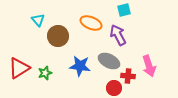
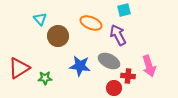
cyan triangle: moved 2 px right, 1 px up
green star: moved 5 px down; rotated 16 degrees clockwise
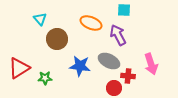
cyan square: rotated 16 degrees clockwise
brown circle: moved 1 px left, 3 px down
pink arrow: moved 2 px right, 2 px up
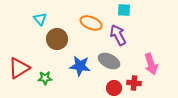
red cross: moved 6 px right, 7 px down
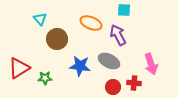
red circle: moved 1 px left, 1 px up
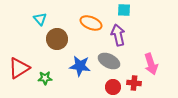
purple arrow: rotated 15 degrees clockwise
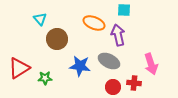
orange ellipse: moved 3 px right
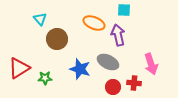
gray ellipse: moved 1 px left, 1 px down
blue star: moved 3 px down; rotated 10 degrees clockwise
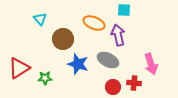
brown circle: moved 6 px right
gray ellipse: moved 2 px up
blue star: moved 2 px left, 5 px up
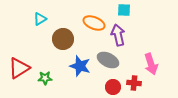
cyan triangle: rotated 40 degrees clockwise
blue star: moved 2 px right, 2 px down
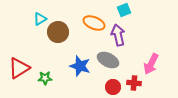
cyan square: rotated 24 degrees counterclockwise
brown circle: moved 5 px left, 7 px up
pink arrow: rotated 45 degrees clockwise
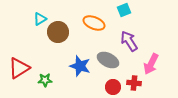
purple arrow: moved 11 px right, 6 px down; rotated 20 degrees counterclockwise
green star: moved 2 px down
